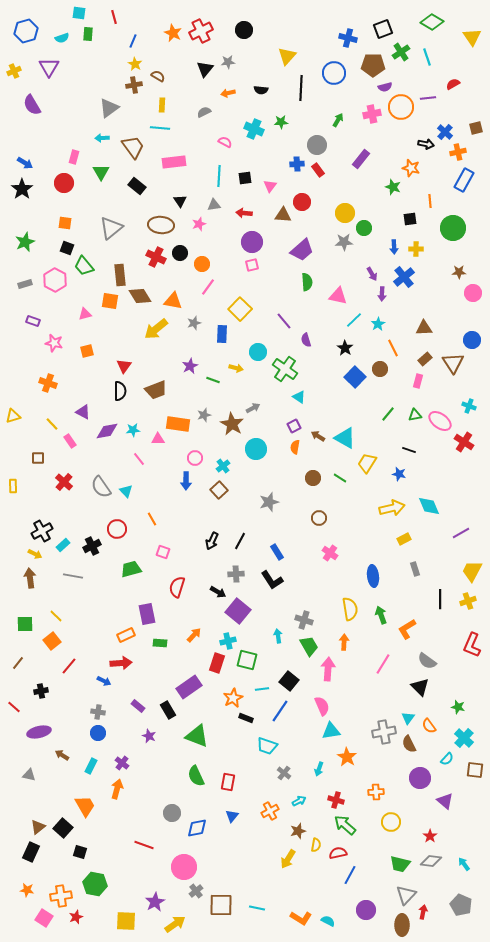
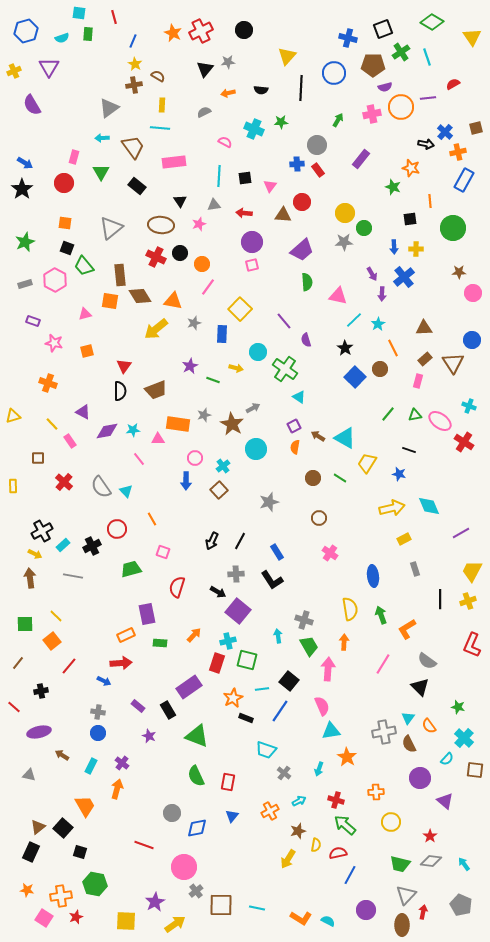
cyan trapezoid at (267, 746): moved 1 px left, 4 px down
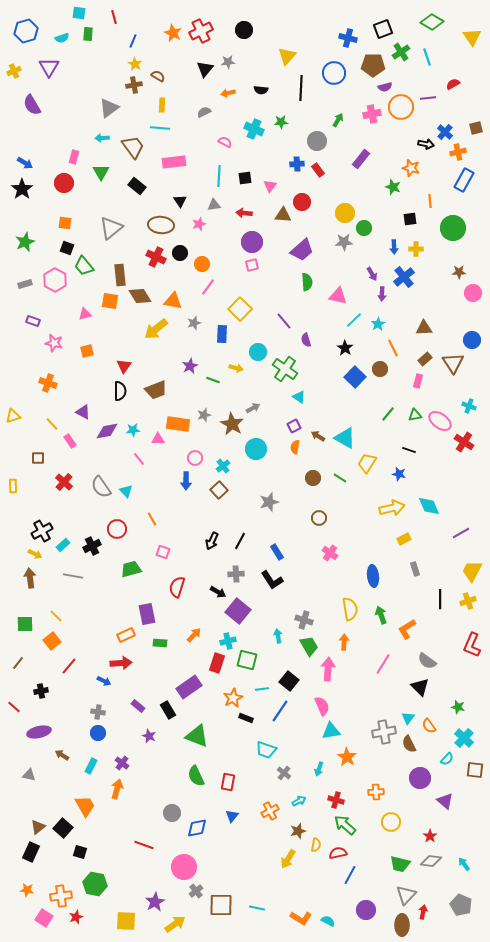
gray circle at (317, 145): moved 4 px up
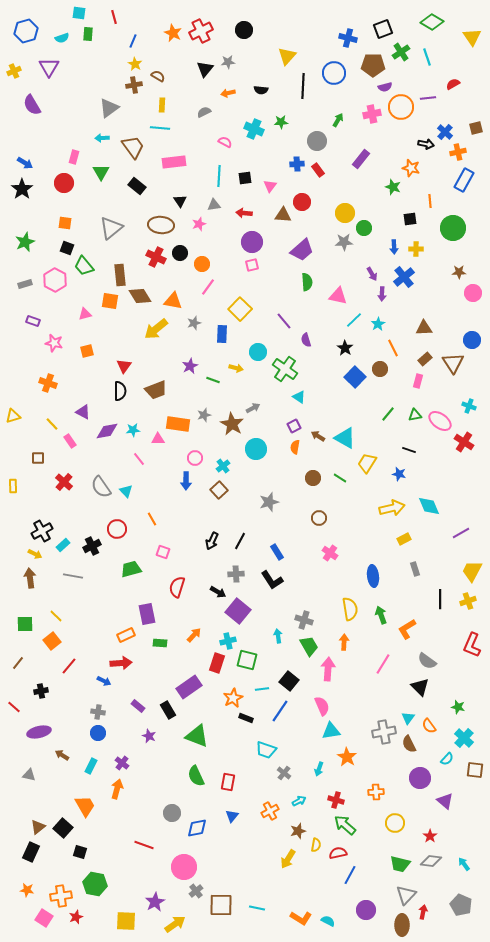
black line at (301, 88): moved 2 px right, 2 px up
yellow circle at (391, 822): moved 4 px right, 1 px down
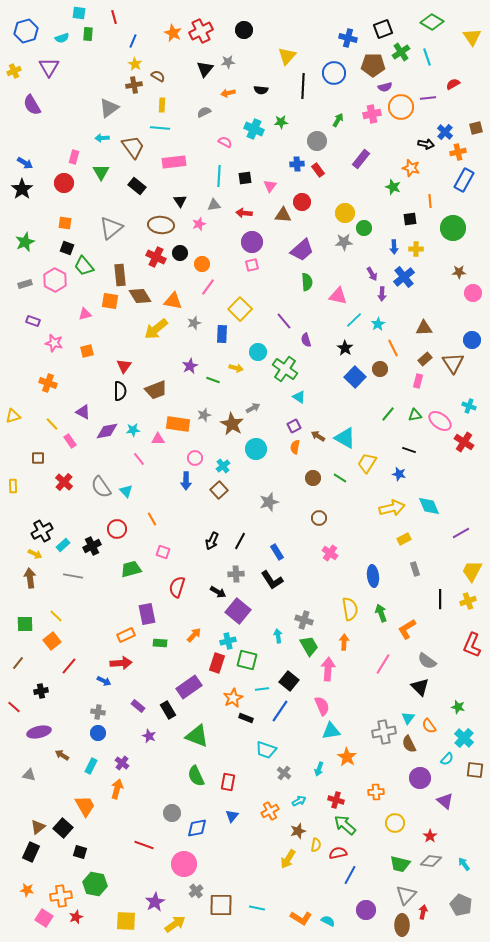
green arrow at (381, 615): moved 2 px up
pink circle at (184, 867): moved 3 px up
